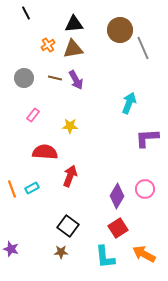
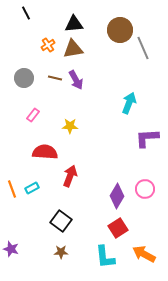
black square: moved 7 px left, 5 px up
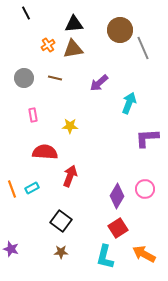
purple arrow: moved 23 px right, 3 px down; rotated 78 degrees clockwise
pink rectangle: rotated 48 degrees counterclockwise
cyan L-shape: rotated 20 degrees clockwise
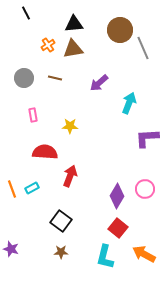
red square: rotated 18 degrees counterclockwise
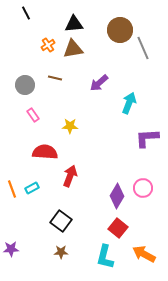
gray circle: moved 1 px right, 7 px down
pink rectangle: rotated 24 degrees counterclockwise
pink circle: moved 2 px left, 1 px up
purple star: rotated 21 degrees counterclockwise
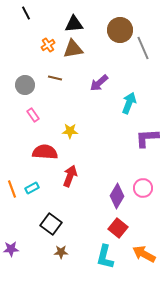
yellow star: moved 5 px down
black square: moved 10 px left, 3 px down
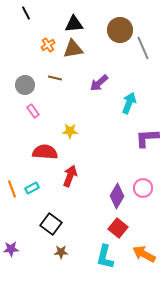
pink rectangle: moved 4 px up
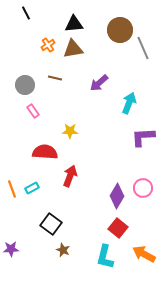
purple L-shape: moved 4 px left, 1 px up
brown star: moved 2 px right, 2 px up; rotated 24 degrees clockwise
